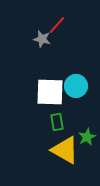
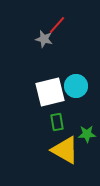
gray star: moved 2 px right
white square: rotated 16 degrees counterclockwise
green star: moved 3 px up; rotated 24 degrees clockwise
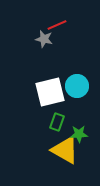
red line: rotated 24 degrees clockwise
cyan circle: moved 1 px right
green rectangle: rotated 30 degrees clockwise
green star: moved 8 px left
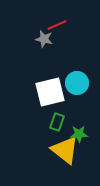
cyan circle: moved 3 px up
yellow triangle: rotated 8 degrees clockwise
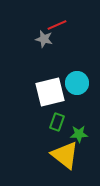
yellow triangle: moved 5 px down
